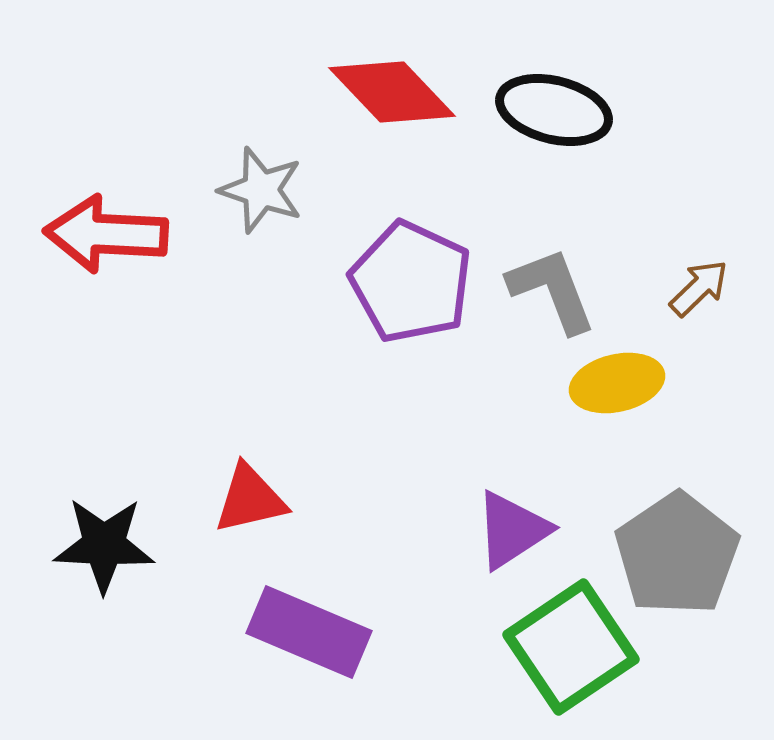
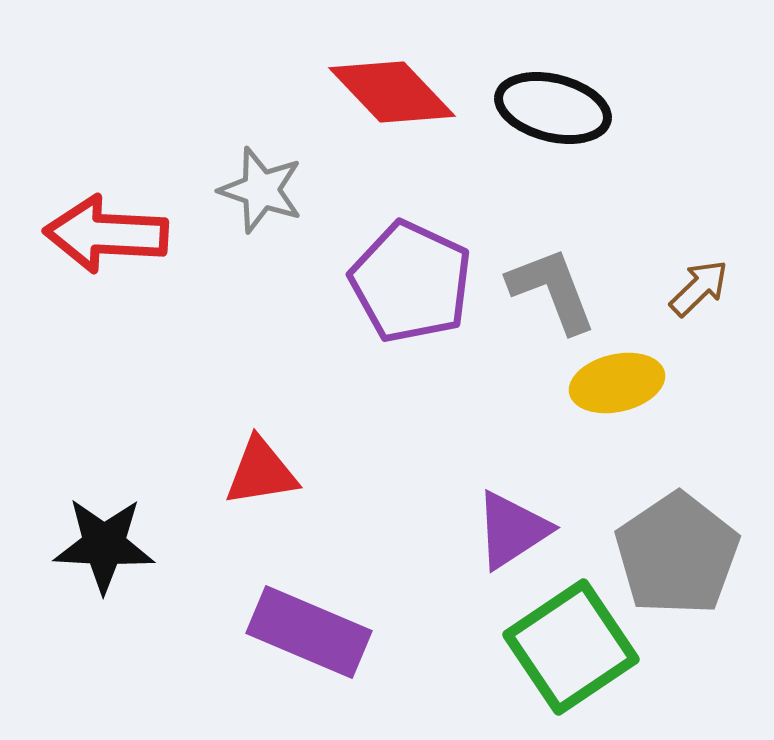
black ellipse: moved 1 px left, 2 px up
red triangle: moved 11 px right, 27 px up; rotated 4 degrees clockwise
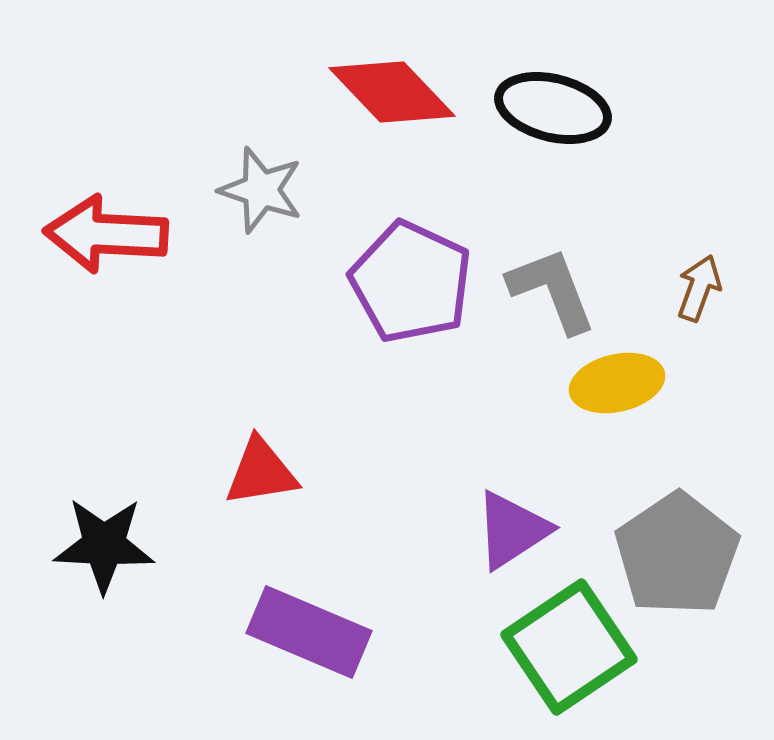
brown arrow: rotated 26 degrees counterclockwise
green square: moved 2 px left
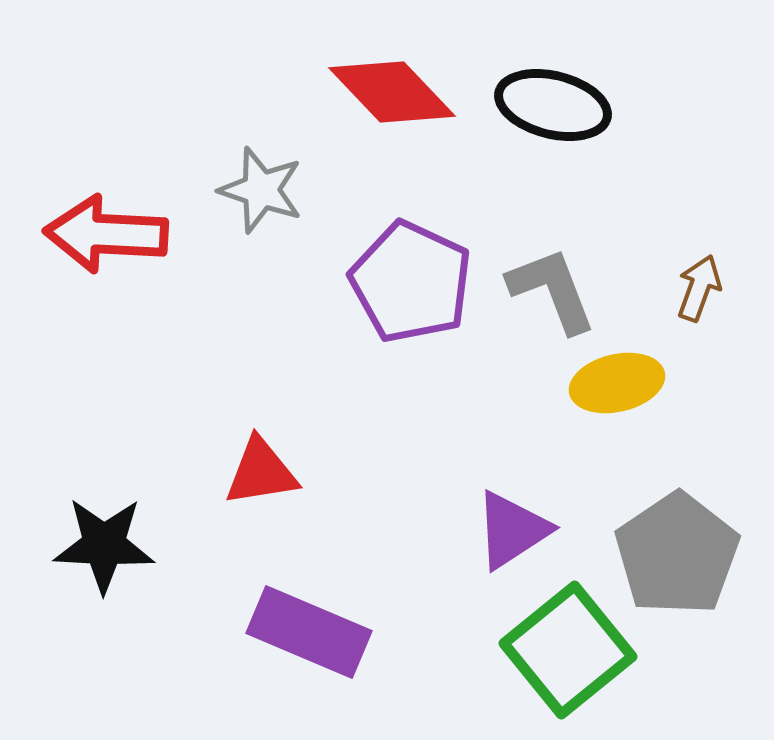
black ellipse: moved 3 px up
green square: moved 1 px left, 3 px down; rotated 5 degrees counterclockwise
